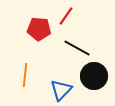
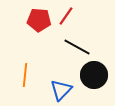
red pentagon: moved 9 px up
black line: moved 1 px up
black circle: moved 1 px up
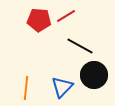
red line: rotated 24 degrees clockwise
black line: moved 3 px right, 1 px up
orange line: moved 1 px right, 13 px down
blue triangle: moved 1 px right, 3 px up
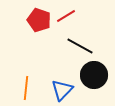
red pentagon: rotated 15 degrees clockwise
blue triangle: moved 3 px down
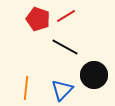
red pentagon: moved 1 px left, 1 px up
black line: moved 15 px left, 1 px down
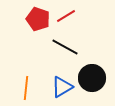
black circle: moved 2 px left, 3 px down
blue triangle: moved 3 px up; rotated 15 degrees clockwise
